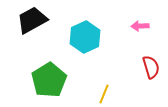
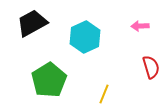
black trapezoid: moved 3 px down
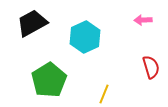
pink arrow: moved 3 px right, 6 px up
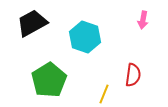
pink arrow: rotated 78 degrees counterclockwise
cyan hexagon: rotated 16 degrees counterclockwise
red semicircle: moved 18 px left, 8 px down; rotated 25 degrees clockwise
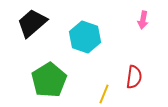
black trapezoid: rotated 12 degrees counterclockwise
red semicircle: moved 1 px right, 2 px down
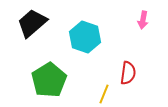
red semicircle: moved 6 px left, 4 px up
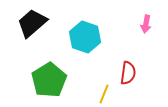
pink arrow: moved 3 px right, 4 px down
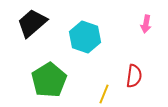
red semicircle: moved 6 px right, 3 px down
